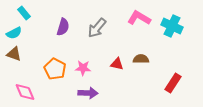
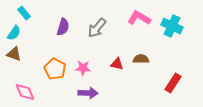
cyan semicircle: rotated 28 degrees counterclockwise
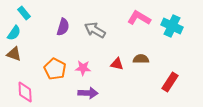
gray arrow: moved 2 px left, 2 px down; rotated 80 degrees clockwise
red rectangle: moved 3 px left, 1 px up
pink diamond: rotated 20 degrees clockwise
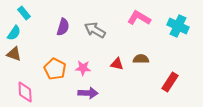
cyan cross: moved 6 px right
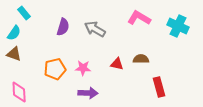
gray arrow: moved 1 px up
orange pentagon: rotated 30 degrees clockwise
red rectangle: moved 11 px left, 5 px down; rotated 48 degrees counterclockwise
pink diamond: moved 6 px left
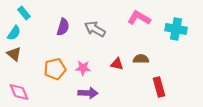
cyan cross: moved 2 px left, 3 px down; rotated 15 degrees counterclockwise
brown triangle: rotated 21 degrees clockwise
pink diamond: rotated 20 degrees counterclockwise
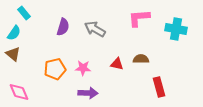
pink L-shape: rotated 35 degrees counterclockwise
brown triangle: moved 1 px left
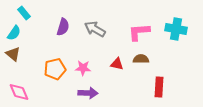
pink L-shape: moved 14 px down
red rectangle: rotated 18 degrees clockwise
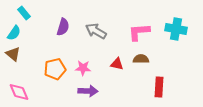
gray arrow: moved 1 px right, 2 px down
purple arrow: moved 2 px up
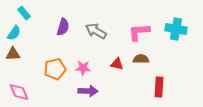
brown triangle: rotated 42 degrees counterclockwise
